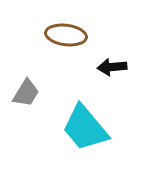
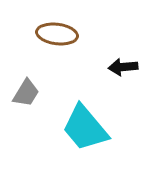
brown ellipse: moved 9 px left, 1 px up
black arrow: moved 11 px right
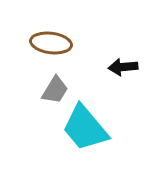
brown ellipse: moved 6 px left, 9 px down
gray trapezoid: moved 29 px right, 3 px up
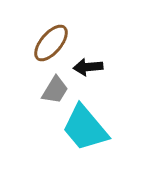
brown ellipse: rotated 57 degrees counterclockwise
black arrow: moved 35 px left
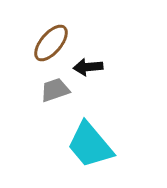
gray trapezoid: rotated 140 degrees counterclockwise
cyan trapezoid: moved 5 px right, 17 px down
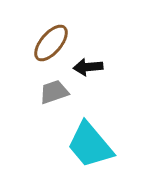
gray trapezoid: moved 1 px left, 2 px down
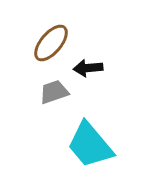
black arrow: moved 1 px down
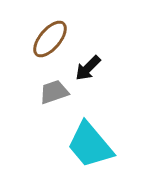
brown ellipse: moved 1 px left, 4 px up
black arrow: rotated 40 degrees counterclockwise
